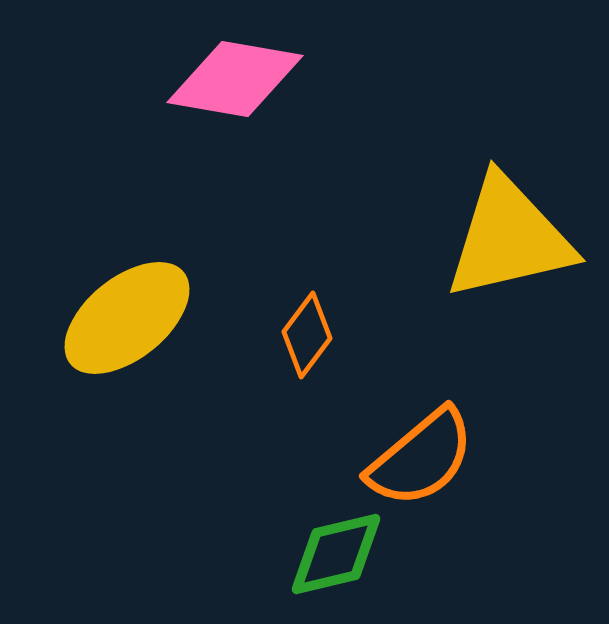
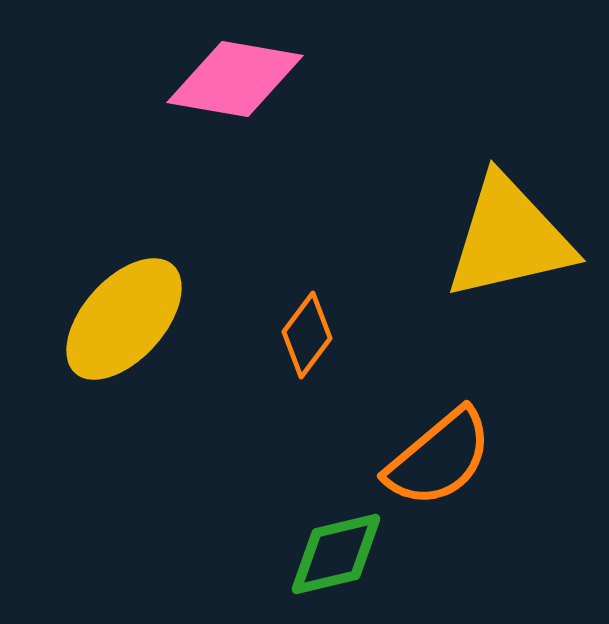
yellow ellipse: moved 3 px left, 1 px down; rotated 9 degrees counterclockwise
orange semicircle: moved 18 px right
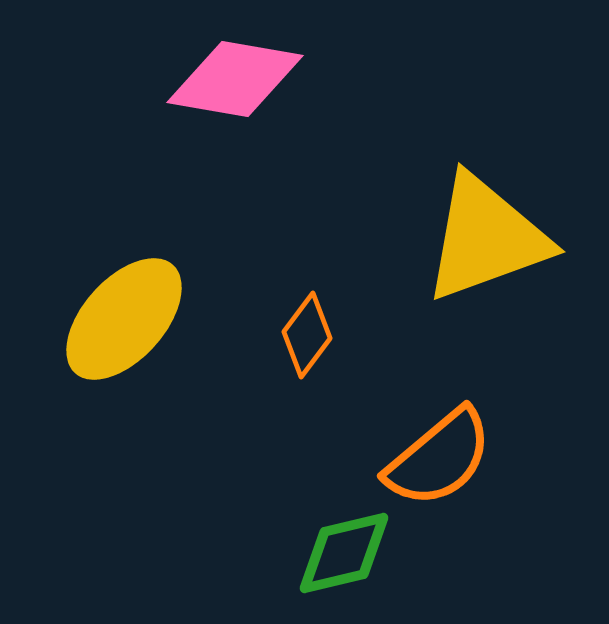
yellow triangle: moved 23 px left; rotated 7 degrees counterclockwise
green diamond: moved 8 px right, 1 px up
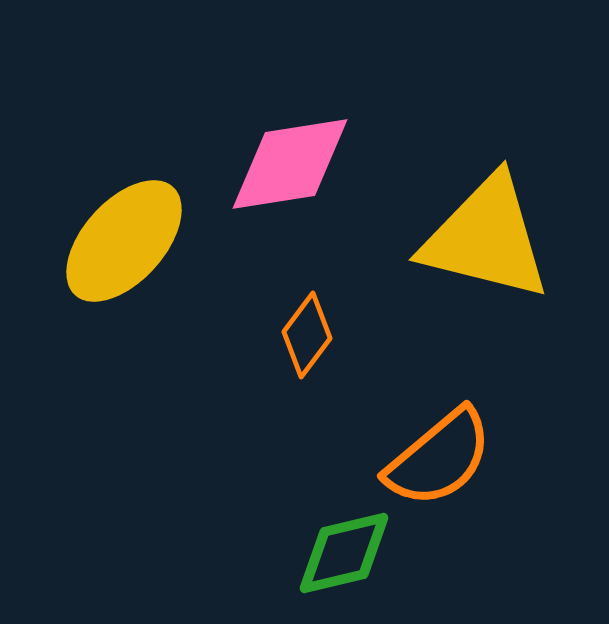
pink diamond: moved 55 px right, 85 px down; rotated 19 degrees counterclockwise
yellow triangle: rotated 34 degrees clockwise
yellow ellipse: moved 78 px up
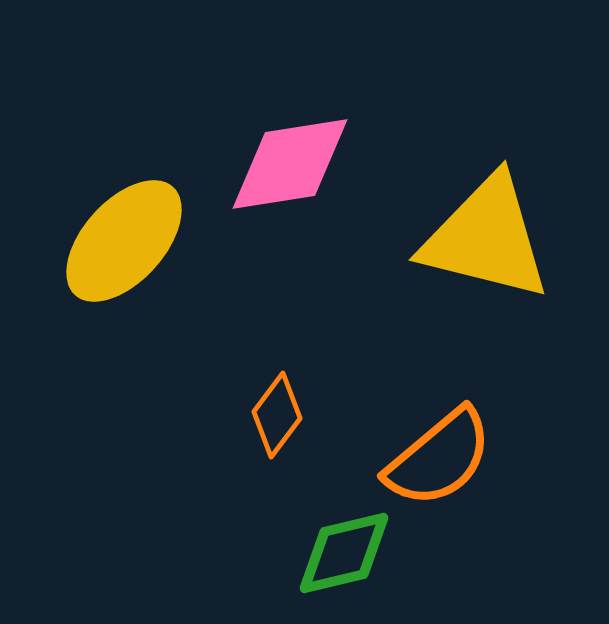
orange diamond: moved 30 px left, 80 px down
